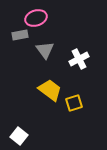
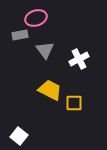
yellow trapezoid: rotated 10 degrees counterclockwise
yellow square: rotated 18 degrees clockwise
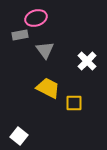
white cross: moved 8 px right, 2 px down; rotated 18 degrees counterclockwise
yellow trapezoid: moved 2 px left, 2 px up
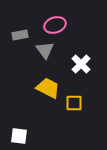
pink ellipse: moved 19 px right, 7 px down
white cross: moved 6 px left, 3 px down
white square: rotated 30 degrees counterclockwise
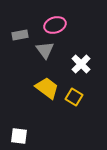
yellow trapezoid: moved 1 px left; rotated 10 degrees clockwise
yellow square: moved 6 px up; rotated 30 degrees clockwise
